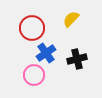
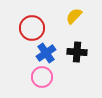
yellow semicircle: moved 3 px right, 3 px up
black cross: moved 7 px up; rotated 18 degrees clockwise
pink circle: moved 8 px right, 2 px down
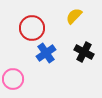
black cross: moved 7 px right; rotated 24 degrees clockwise
pink circle: moved 29 px left, 2 px down
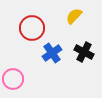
blue cross: moved 6 px right
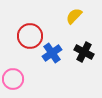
red circle: moved 2 px left, 8 px down
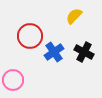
blue cross: moved 2 px right, 1 px up
pink circle: moved 1 px down
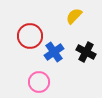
black cross: moved 2 px right
pink circle: moved 26 px right, 2 px down
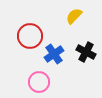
blue cross: moved 2 px down
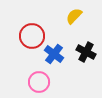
red circle: moved 2 px right
blue cross: rotated 18 degrees counterclockwise
